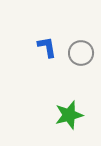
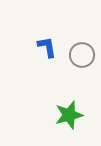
gray circle: moved 1 px right, 2 px down
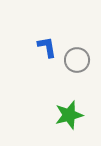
gray circle: moved 5 px left, 5 px down
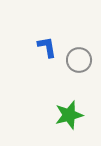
gray circle: moved 2 px right
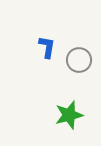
blue L-shape: rotated 20 degrees clockwise
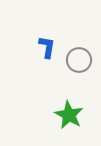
green star: rotated 28 degrees counterclockwise
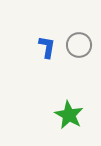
gray circle: moved 15 px up
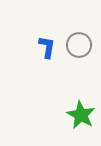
green star: moved 12 px right
